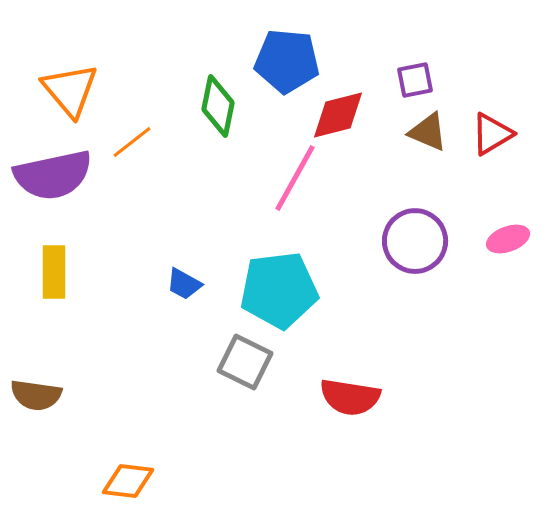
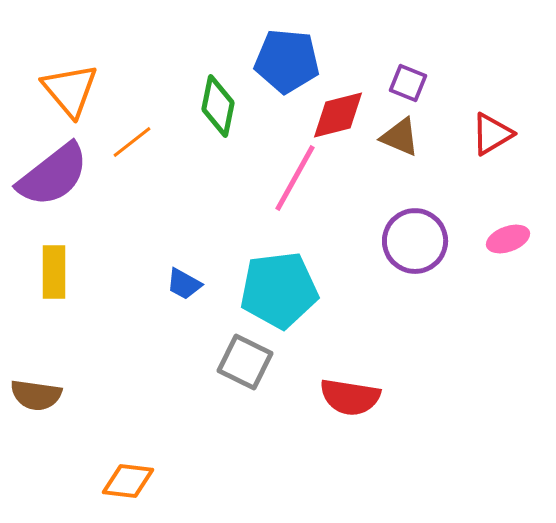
purple square: moved 7 px left, 3 px down; rotated 33 degrees clockwise
brown triangle: moved 28 px left, 5 px down
purple semicircle: rotated 26 degrees counterclockwise
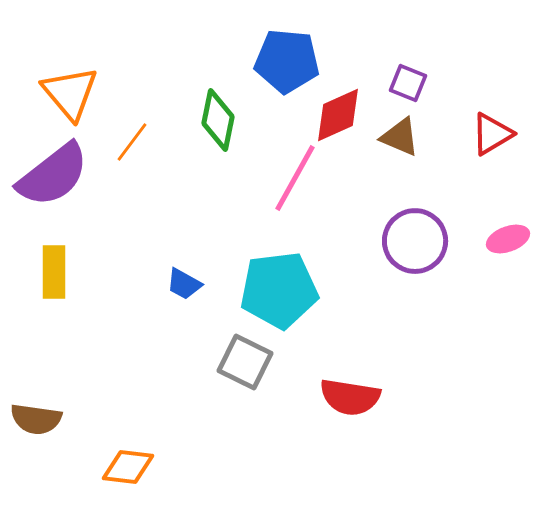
orange triangle: moved 3 px down
green diamond: moved 14 px down
red diamond: rotated 10 degrees counterclockwise
orange line: rotated 15 degrees counterclockwise
brown semicircle: moved 24 px down
orange diamond: moved 14 px up
